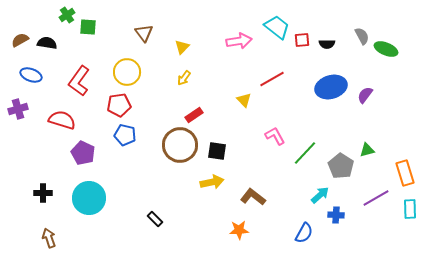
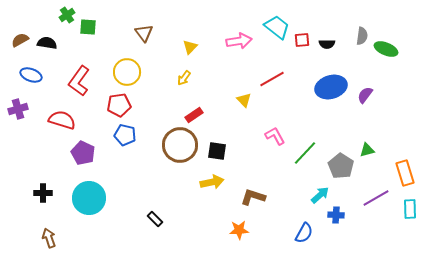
gray semicircle at (362, 36): rotated 36 degrees clockwise
yellow triangle at (182, 47): moved 8 px right
brown L-shape at (253, 197): rotated 20 degrees counterclockwise
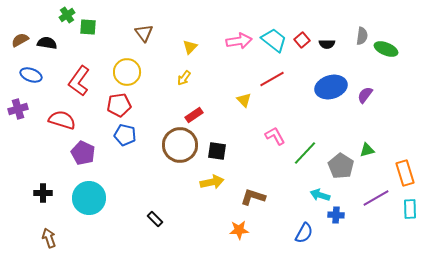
cyan trapezoid at (277, 27): moved 3 px left, 13 px down
red square at (302, 40): rotated 35 degrees counterclockwise
cyan arrow at (320, 195): rotated 120 degrees counterclockwise
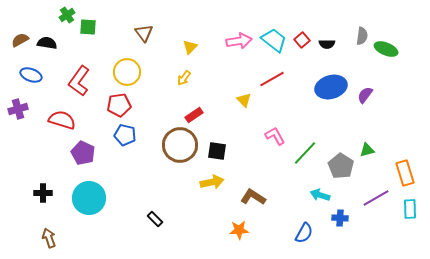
brown L-shape at (253, 197): rotated 15 degrees clockwise
blue cross at (336, 215): moved 4 px right, 3 px down
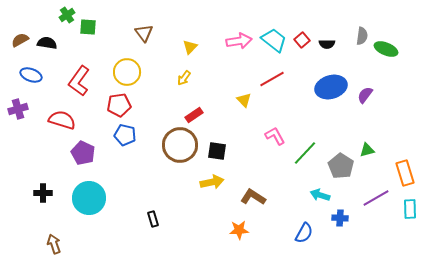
black rectangle at (155, 219): moved 2 px left; rotated 28 degrees clockwise
brown arrow at (49, 238): moved 5 px right, 6 px down
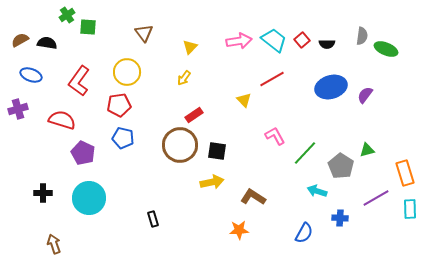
blue pentagon at (125, 135): moved 2 px left, 3 px down
cyan arrow at (320, 195): moved 3 px left, 4 px up
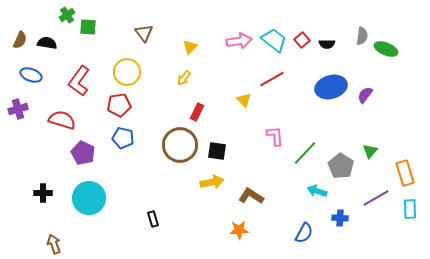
brown semicircle at (20, 40): rotated 144 degrees clockwise
red rectangle at (194, 115): moved 3 px right, 3 px up; rotated 30 degrees counterclockwise
pink L-shape at (275, 136): rotated 25 degrees clockwise
green triangle at (367, 150): moved 3 px right, 1 px down; rotated 35 degrees counterclockwise
brown L-shape at (253, 197): moved 2 px left, 1 px up
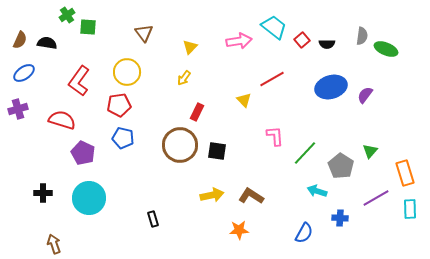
cyan trapezoid at (274, 40): moved 13 px up
blue ellipse at (31, 75): moved 7 px left, 2 px up; rotated 55 degrees counterclockwise
yellow arrow at (212, 182): moved 13 px down
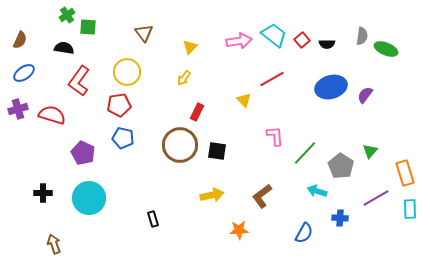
cyan trapezoid at (274, 27): moved 8 px down
black semicircle at (47, 43): moved 17 px right, 5 px down
red semicircle at (62, 120): moved 10 px left, 5 px up
brown L-shape at (251, 196): moved 11 px right; rotated 70 degrees counterclockwise
